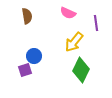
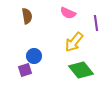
green diamond: rotated 65 degrees counterclockwise
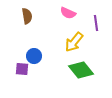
purple square: moved 3 px left, 1 px up; rotated 24 degrees clockwise
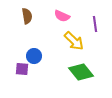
pink semicircle: moved 6 px left, 3 px down
purple line: moved 1 px left, 1 px down
yellow arrow: moved 1 px up; rotated 85 degrees counterclockwise
green diamond: moved 2 px down
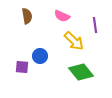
purple line: moved 1 px down
blue circle: moved 6 px right
purple square: moved 2 px up
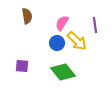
pink semicircle: moved 7 px down; rotated 98 degrees clockwise
yellow arrow: moved 3 px right
blue circle: moved 17 px right, 13 px up
purple square: moved 1 px up
green diamond: moved 18 px left
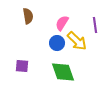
brown semicircle: moved 1 px right
green diamond: rotated 20 degrees clockwise
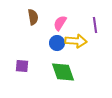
brown semicircle: moved 5 px right, 1 px down
pink semicircle: moved 2 px left
yellow arrow: moved 1 px left; rotated 40 degrees counterclockwise
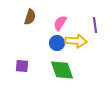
brown semicircle: moved 3 px left; rotated 28 degrees clockwise
green diamond: moved 1 px left, 2 px up
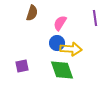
brown semicircle: moved 2 px right, 4 px up
purple line: moved 7 px up
yellow arrow: moved 5 px left, 8 px down
purple square: rotated 16 degrees counterclockwise
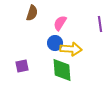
purple line: moved 5 px right, 6 px down
blue circle: moved 2 px left
green diamond: rotated 15 degrees clockwise
